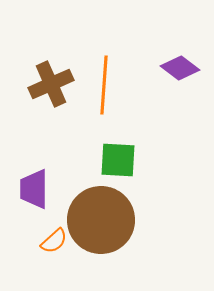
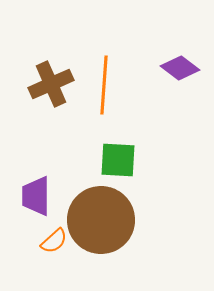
purple trapezoid: moved 2 px right, 7 px down
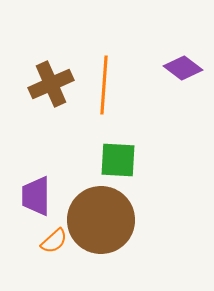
purple diamond: moved 3 px right
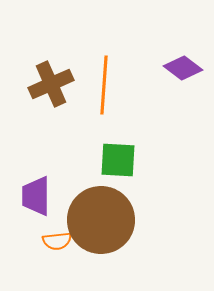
orange semicircle: moved 3 px right; rotated 36 degrees clockwise
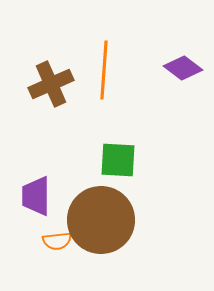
orange line: moved 15 px up
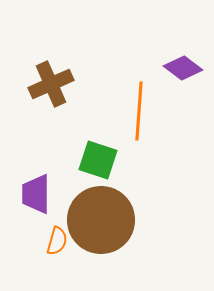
orange line: moved 35 px right, 41 px down
green square: moved 20 px left; rotated 15 degrees clockwise
purple trapezoid: moved 2 px up
orange semicircle: rotated 68 degrees counterclockwise
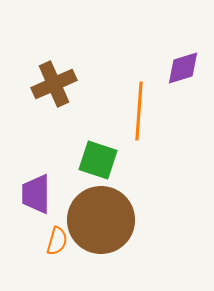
purple diamond: rotated 54 degrees counterclockwise
brown cross: moved 3 px right
